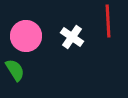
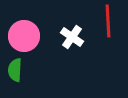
pink circle: moved 2 px left
green semicircle: rotated 145 degrees counterclockwise
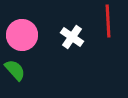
pink circle: moved 2 px left, 1 px up
green semicircle: rotated 135 degrees clockwise
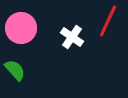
red line: rotated 28 degrees clockwise
pink circle: moved 1 px left, 7 px up
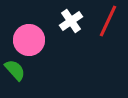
pink circle: moved 8 px right, 12 px down
white cross: moved 1 px left, 16 px up; rotated 20 degrees clockwise
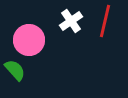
red line: moved 3 px left; rotated 12 degrees counterclockwise
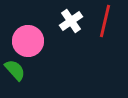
pink circle: moved 1 px left, 1 px down
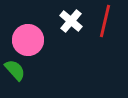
white cross: rotated 15 degrees counterclockwise
pink circle: moved 1 px up
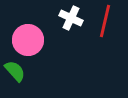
white cross: moved 3 px up; rotated 15 degrees counterclockwise
green semicircle: moved 1 px down
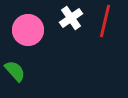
white cross: rotated 30 degrees clockwise
pink circle: moved 10 px up
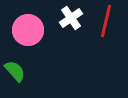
red line: moved 1 px right
